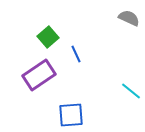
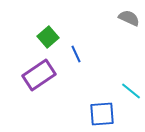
blue square: moved 31 px right, 1 px up
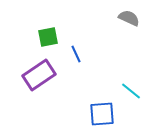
green square: rotated 30 degrees clockwise
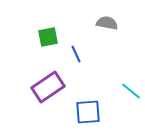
gray semicircle: moved 22 px left, 5 px down; rotated 15 degrees counterclockwise
purple rectangle: moved 9 px right, 12 px down
blue square: moved 14 px left, 2 px up
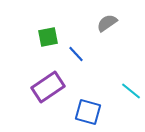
gray semicircle: rotated 45 degrees counterclockwise
blue line: rotated 18 degrees counterclockwise
blue square: rotated 20 degrees clockwise
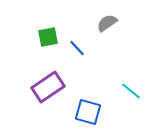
blue line: moved 1 px right, 6 px up
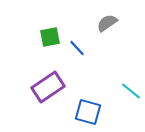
green square: moved 2 px right
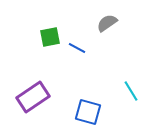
blue line: rotated 18 degrees counterclockwise
purple rectangle: moved 15 px left, 10 px down
cyan line: rotated 20 degrees clockwise
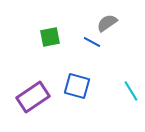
blue line: moved 15 px right, 6 px up
blue square: moved 11 px left, 26 px up
